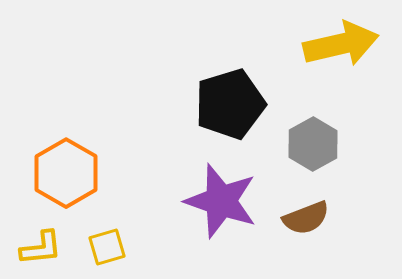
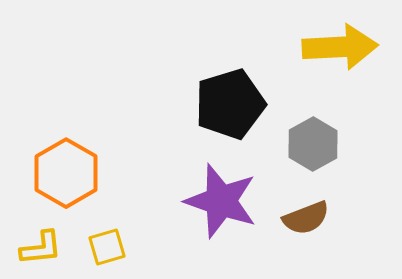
yellow arrow: moved 1 px left, 3 px down; rotated 10 degrees clockwise
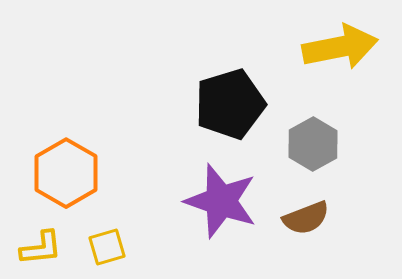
yellow arrow: rotated 8 degrees counterclockwise
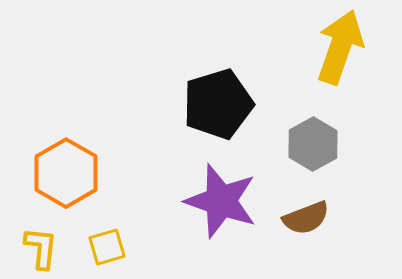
yellow arrow: rotated 60 degrees counterclockwise
black pentagon: moved 12 px left
yellow L-shape: rotated 78 degrees counterclockwise
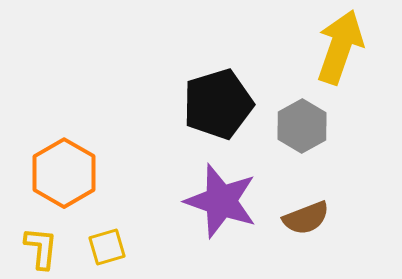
gray hexagon: moved 11 px left, 18 px up
orange hexagon: moved 2 px left
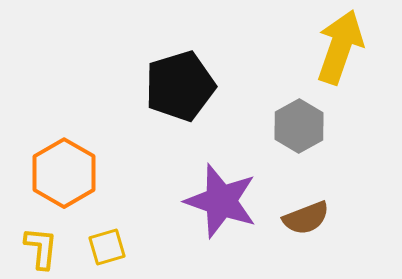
black pentagon: moved 38 px left, 18 px up
gray hexagon: moved 3 px left
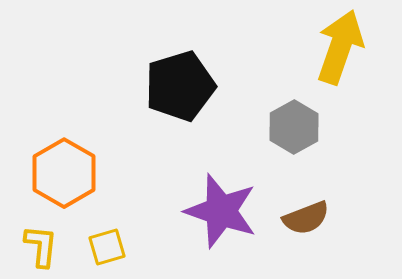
gray hexagon: moved 5 px left, 1 px down
purple star: moved 10 px down
yellow L-shape: moved 2 px up
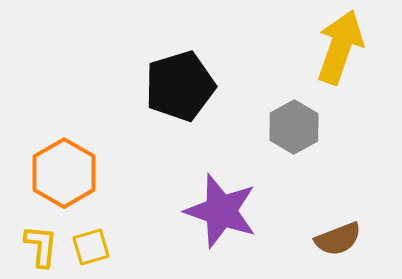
brown semicircle: moved 32 px right, 21 px down
yellow square: moved 16 px left
